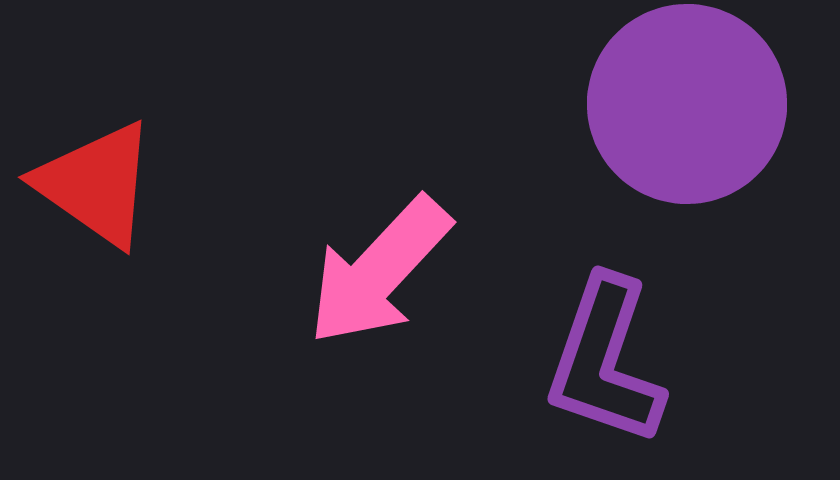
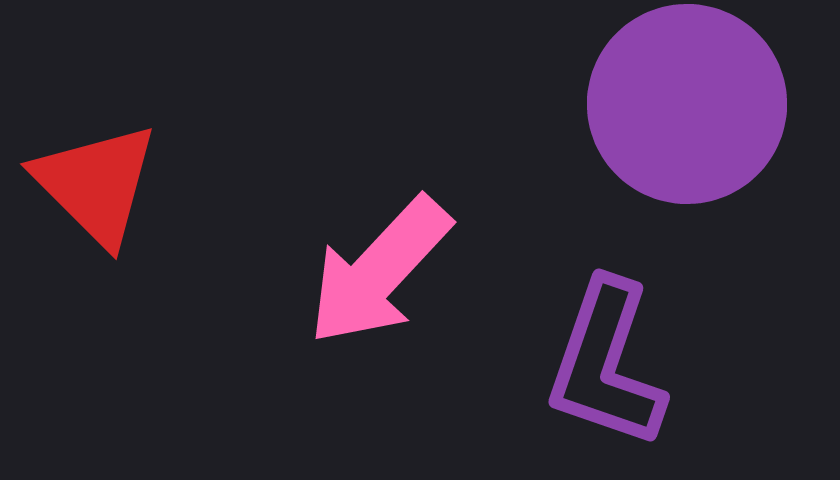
red triangle: rotated 10 degrees clockwise
purple L-shape: moved 1 px right, 3 px down
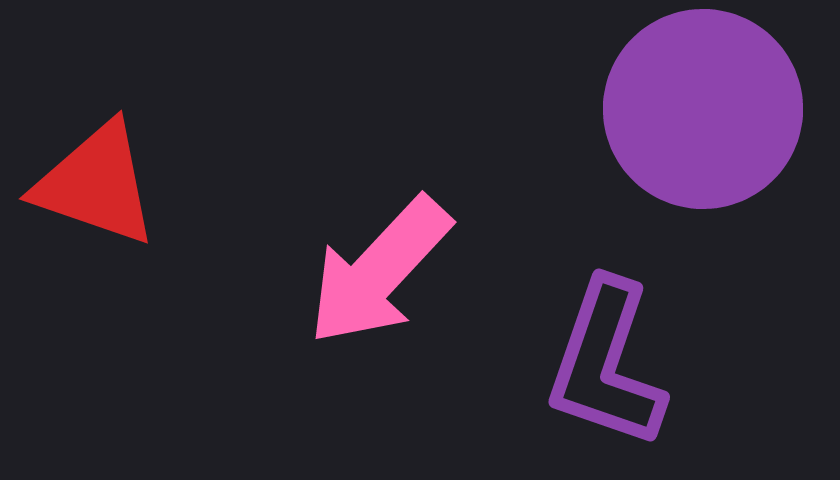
purple circle: moved 16 px right, 5 px down
red triangle: rotated 26 degrees counterclockwise
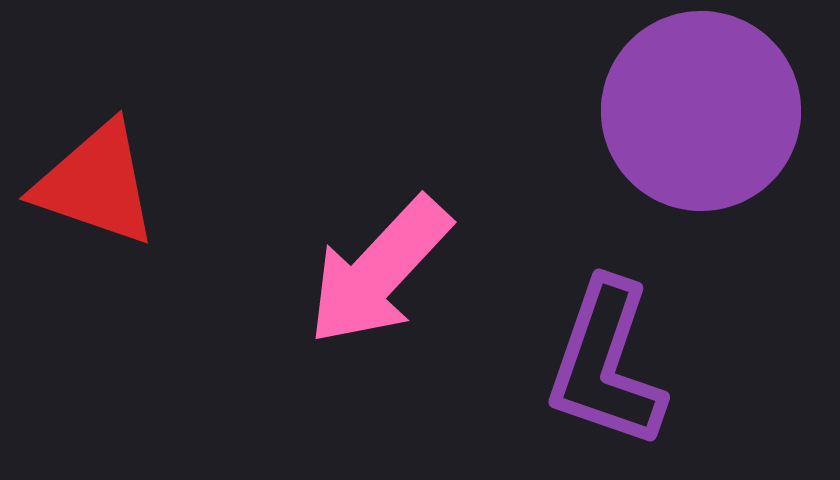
purple circle: moved 2 px left, 2 px down
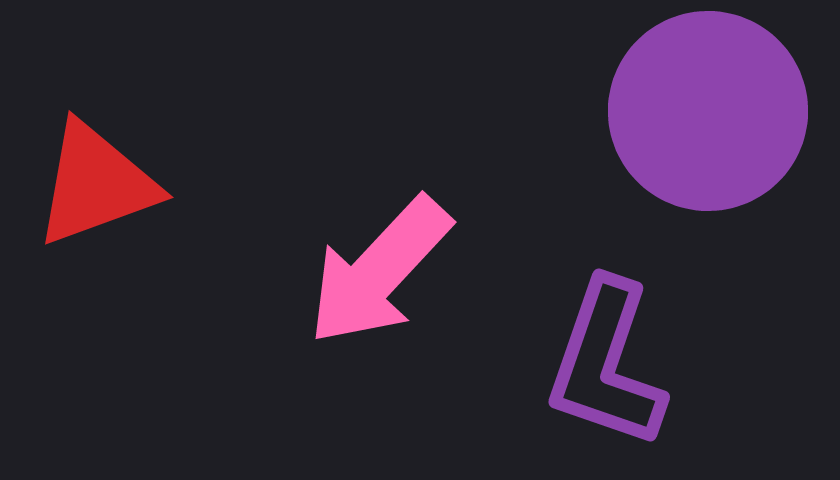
purple circle: moved 7 px right
red triangle: rotated 39 degrees counterclockwise
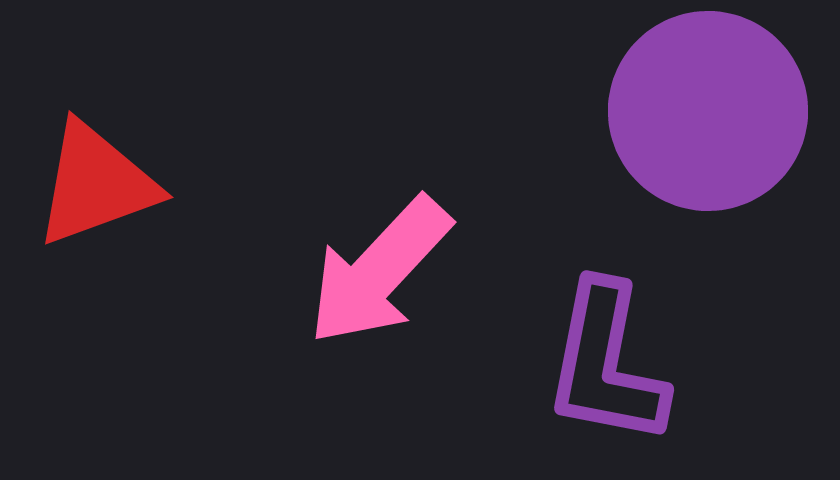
purple L-shape: rotated 8 degrees counterclockwise
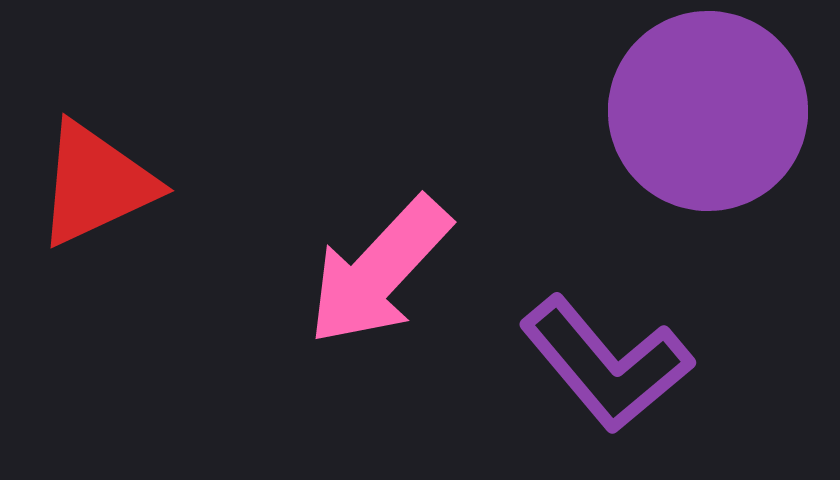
red triangle: rotated 5 degrees counterclockwise
purple L-shape: rotated 51 degrees counterclockwise
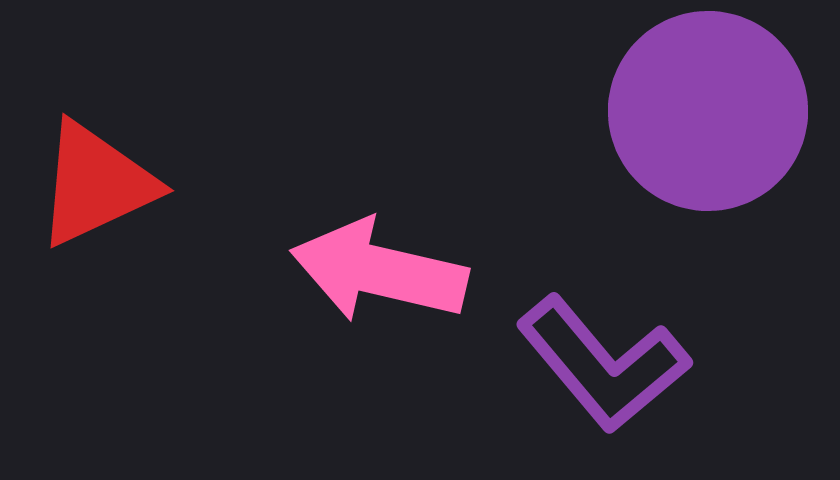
pink arrow: rotated 60 degrees clockwise
purple L-shape: moved 3 px left
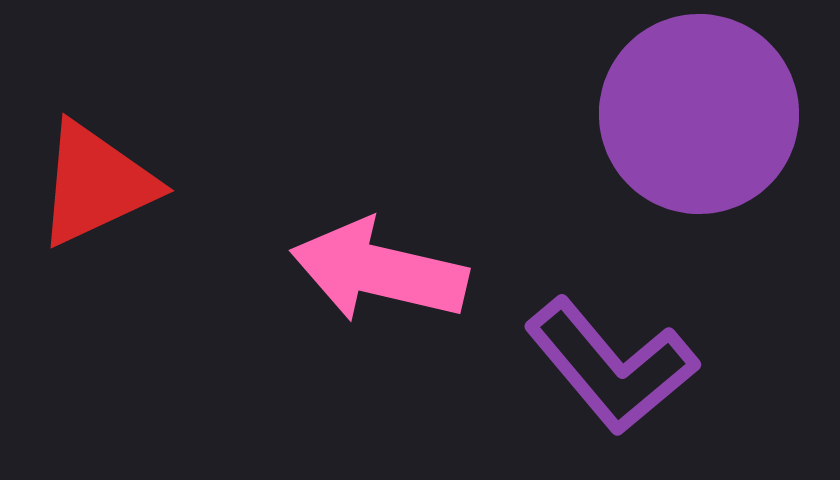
purple circle: moved 9 px left, 3 px down
purple L-shape: moved 8 px right, 2 px down
